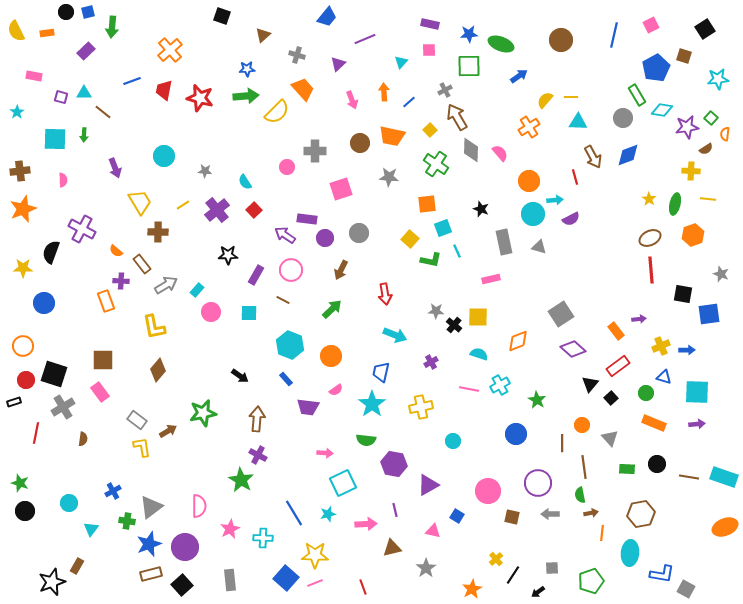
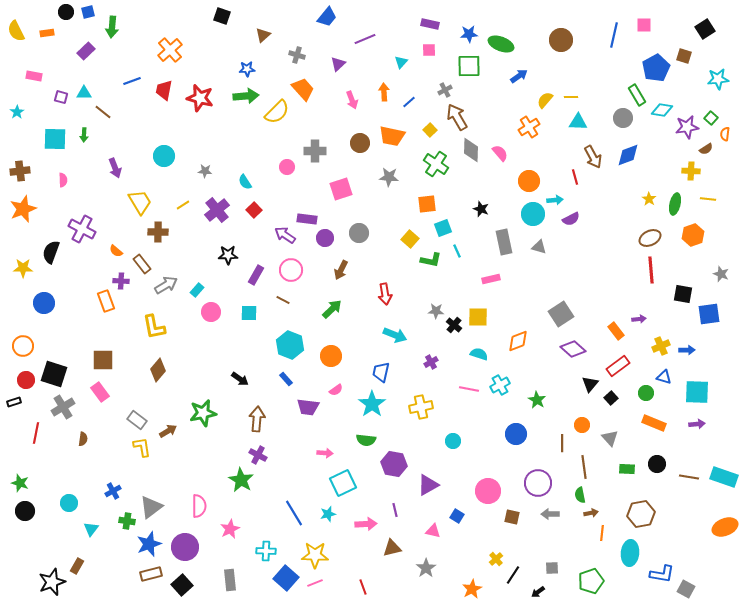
pink square at (651, 25): moved 7 px left; rotated 28 degrees clockwise
black arrow at (240, 376): moved 3 px down
cyan cross at (263, 538): moved 3 px right, 13 px down
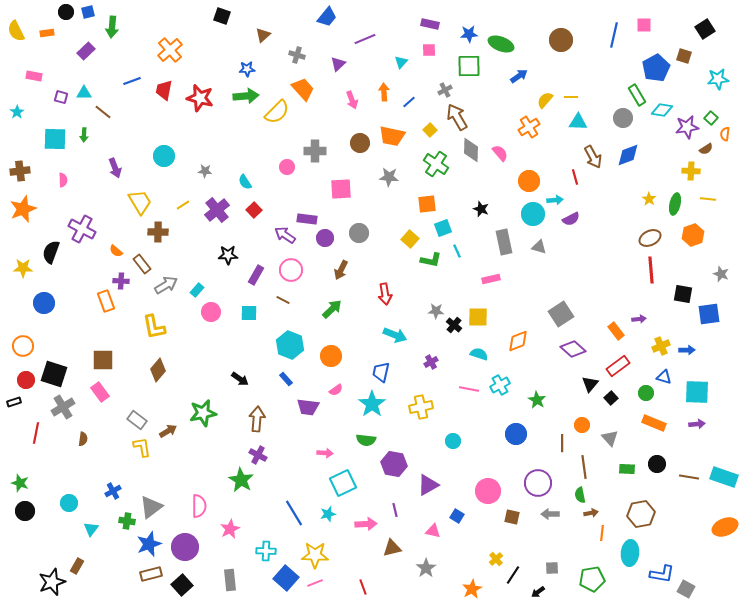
pink square at (341, 189): rotated 15 degrees clockwise
green pentagon at (591, 581): moved 1 px right, 2 px up; rotated 10 degrees clockwise
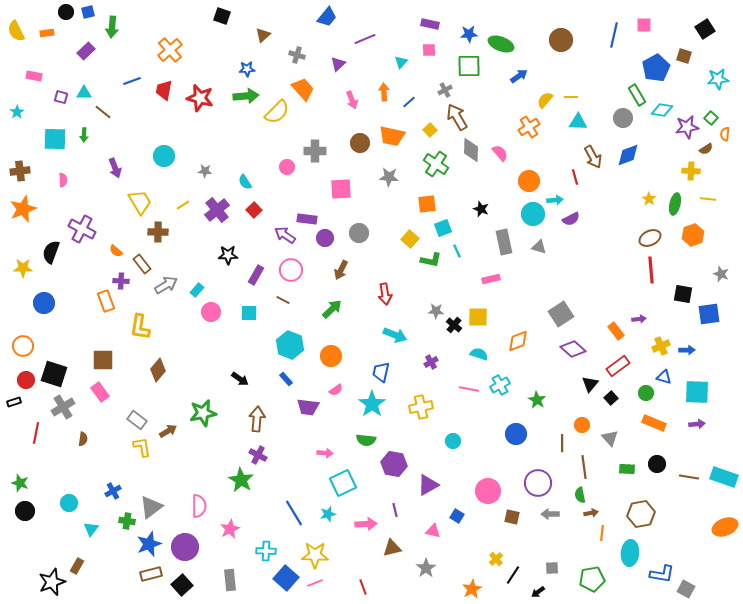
yellow L-shape at (154, 327): moved 14 px left; rotated 20 degrees clockwise
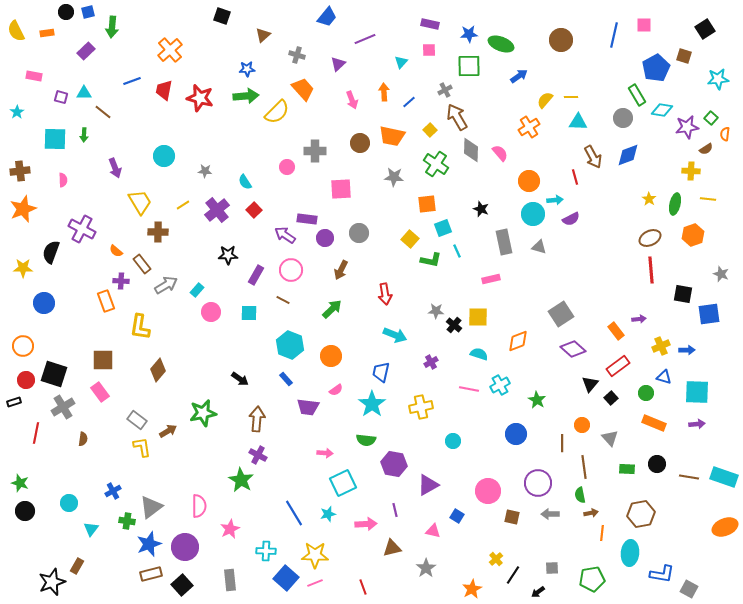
gray star at (389, 177): moved 5 px right
gray square at (686, 589): moved 3 px right
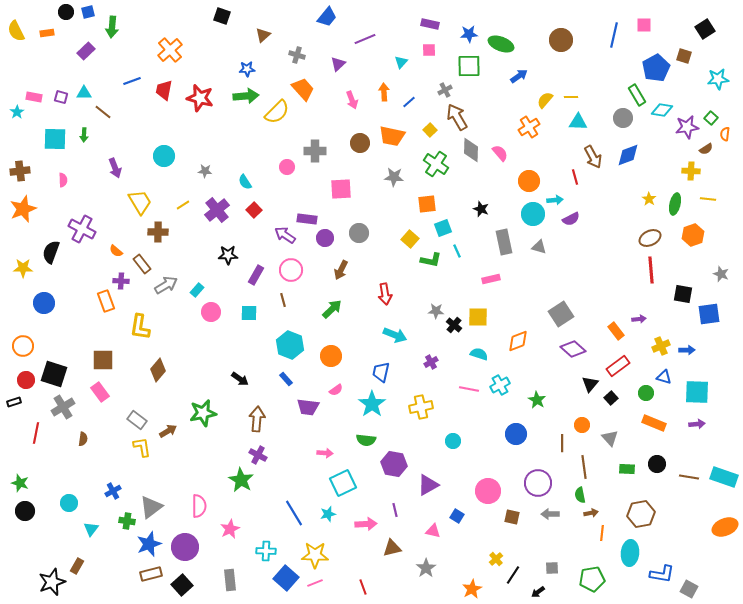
pink rectangle at (34, 76): moved 21 px down
brown line at (283, 300): rotated 48 degrees clockwise
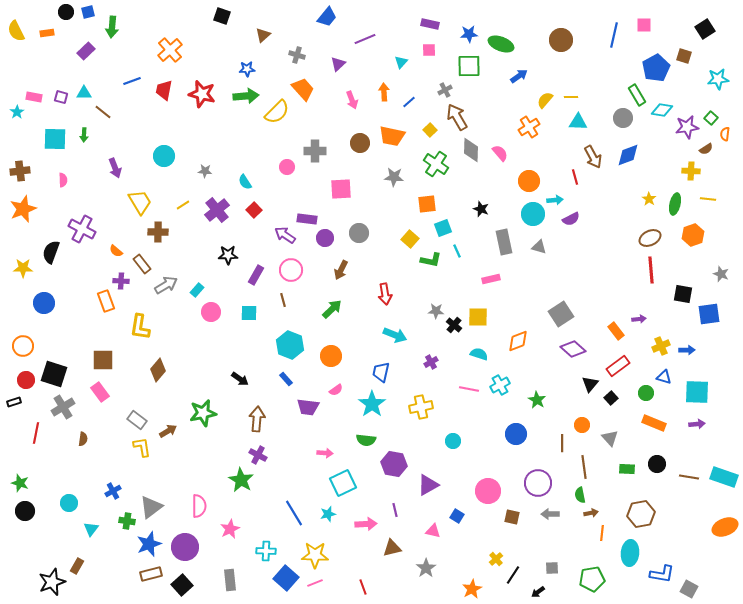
red star at (200, 98): moved 2 px right, 4 px up
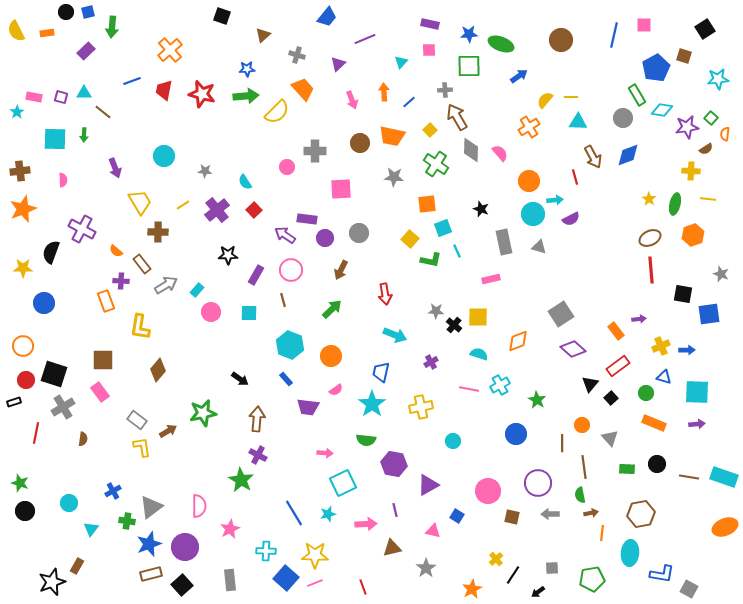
gray cross at (445, 90): rotated 24 degrees clockwise
